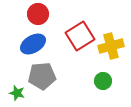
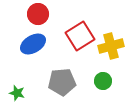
gray pentagon: moved 20 px right, 6 px down
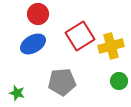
green circle: moved 16 px right
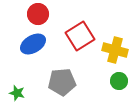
yellow cross: moved 4 px right, 4 px down; rotated 30 degrees clockwise
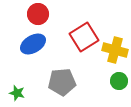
red square: moved 4 px right, 1 px down
